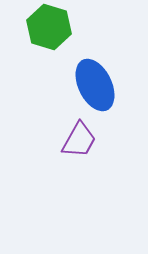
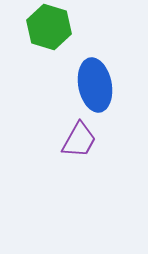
blue ellipse: rotated 15 degrees clockwise
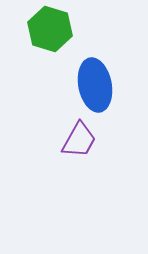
green hexagon: moved 1 px right, 2 px down
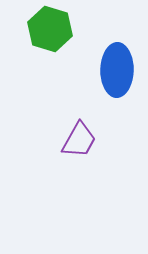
blue ellipse: moved 22 px right, 15 px up; rotated 12 degrees clockwise
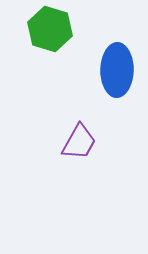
purple trapezoid: moved 2 px down
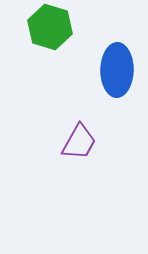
green hexagon: moved 2 px up
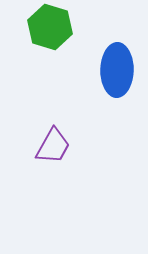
purple trapezoid: moved 26 px left, 4 px down
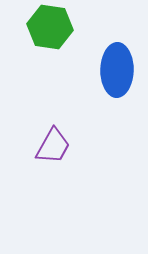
green hexagon: rotated 9 degrees counterclockwise
